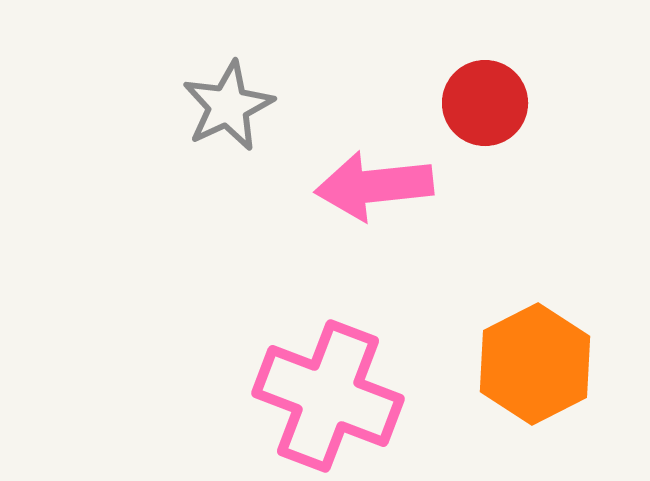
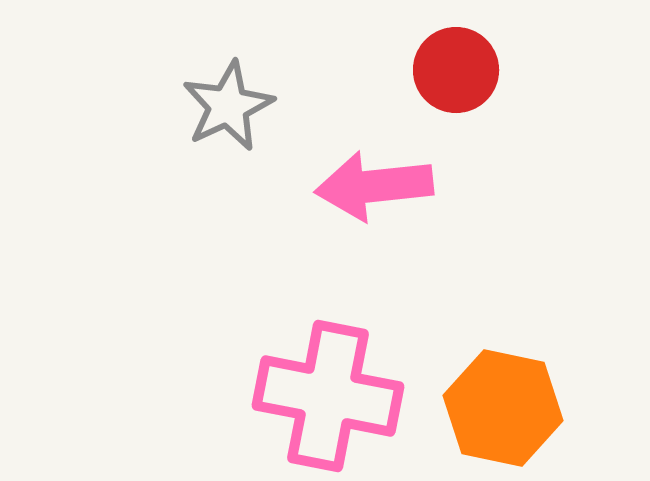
red circle: moved 29 px left, 33 px up
orange hexagon: moved 32 px left, 44 px down; rotated 21 degrees counterclockwise
pink cross: rotated 10 degrees counterclockwise
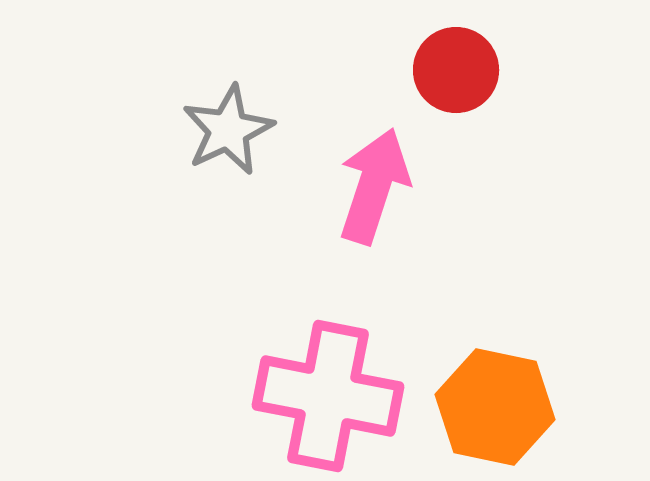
gray star: moved 24 px down
pink arrow: rotated 114 degrees clockwise
orange hexagon: moved 8 px left, 1 px up
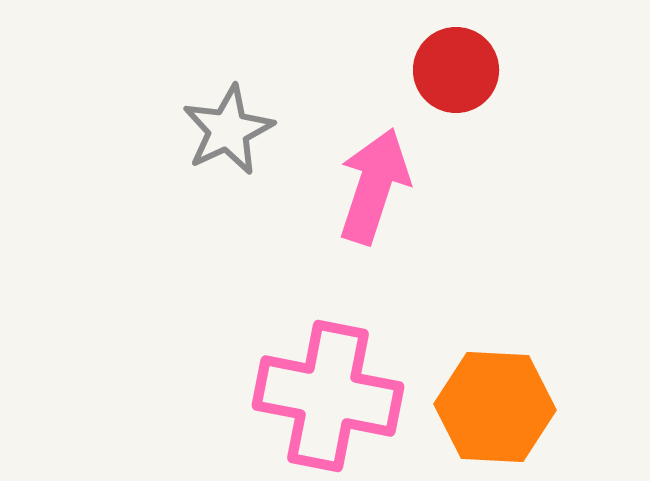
orange hexagon: rotated 9 degrees counterclockwise
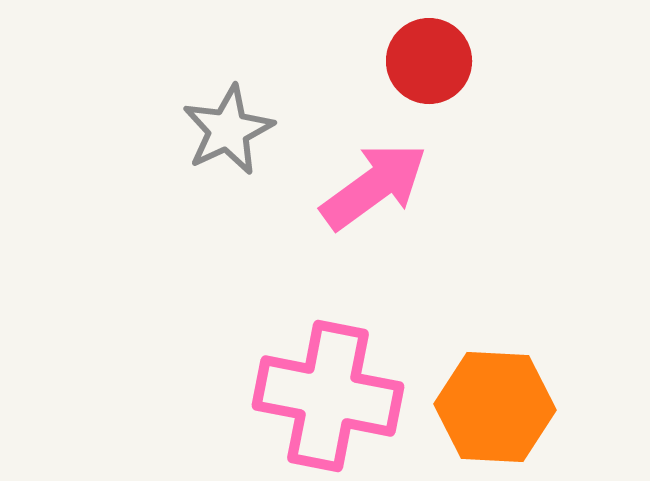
red circle: moved 27 px left, 9 px up
pink arrow: rotated 36 degrees clockwise
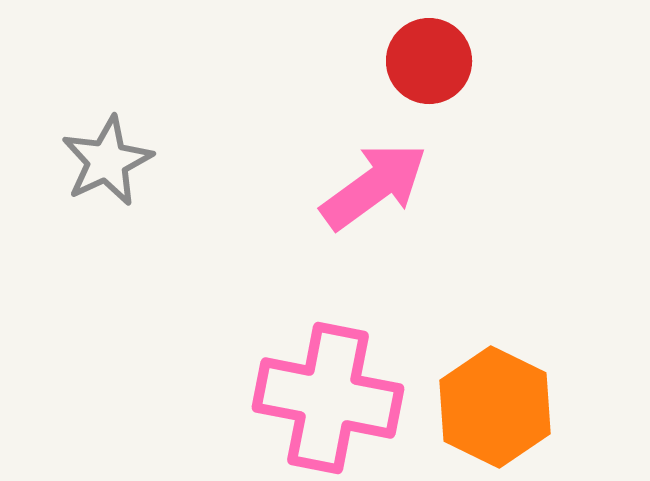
gray star: moved 121 px left, 31 px down
pink cross: moved 2 px down
orange hexagon: rotated 23 degrees clockwise
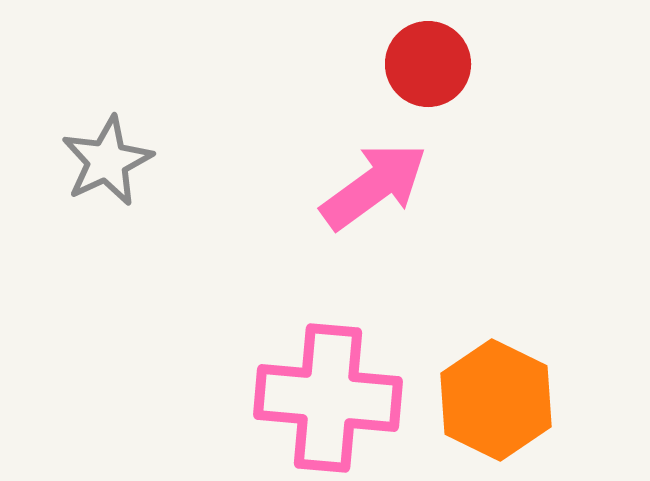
red circle: moved 1 px left, 3 px down
pink cross: rotated 6 degrees counterclockwise
orange hexagon: moved 1 px right, 7 px up
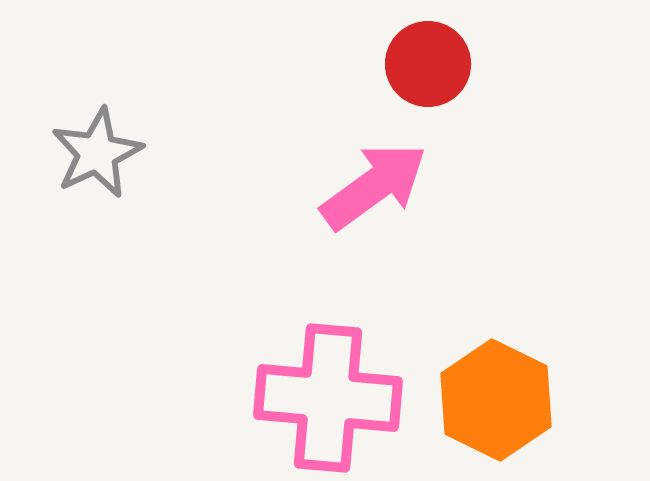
gray star: moved 10 px left, 8 px up
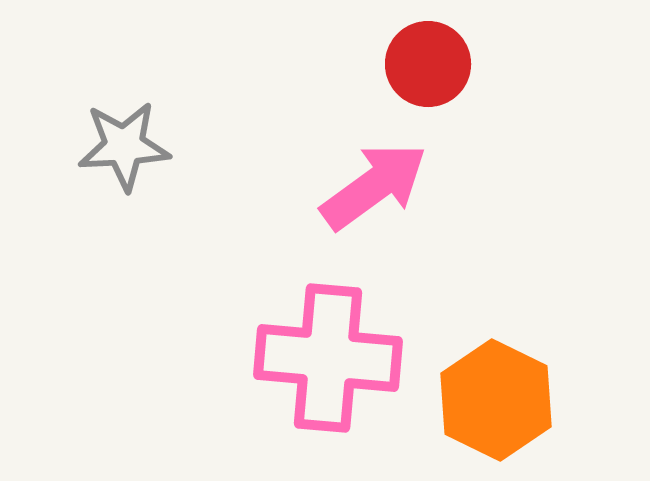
gray star: moved 27 px right, 7 px up; rotated 22 degrees clockwise
pink cross: moved 40 px up
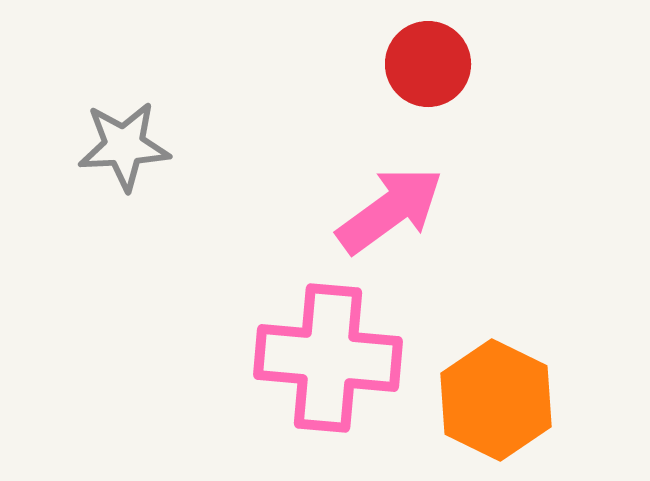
pink arrow: moved 16 px right, 24 px down
